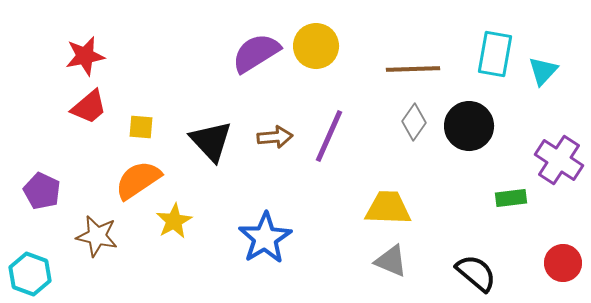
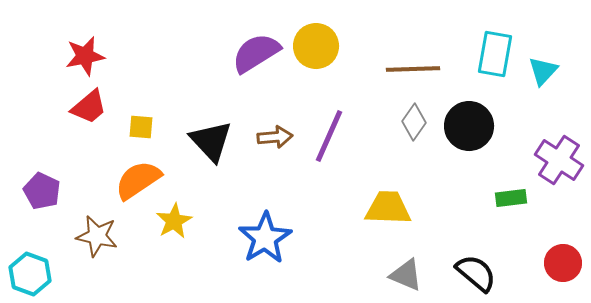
gray triangle: moved 15 px right, 14 px down
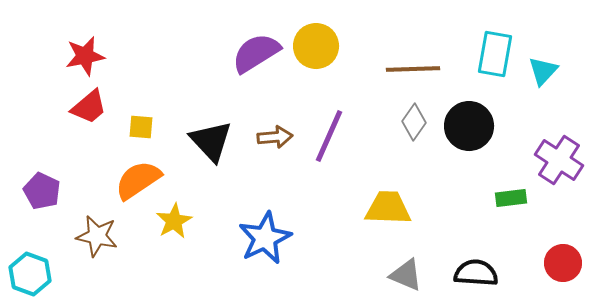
blue star: rotated 6 degrees clockwise
black semicircle: rotated 36 degrees counterclockwise
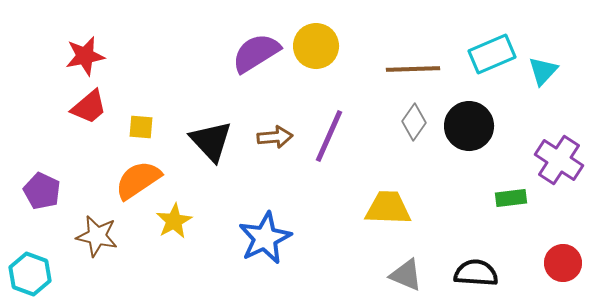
cyan rectangle: moved 3 px left; rotated 57 degrees clockwise
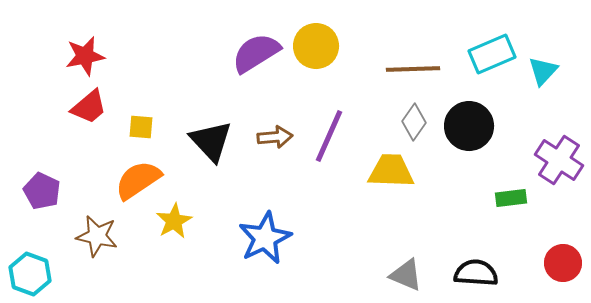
yellow trapezoid: moved 3 px right, 37 px up
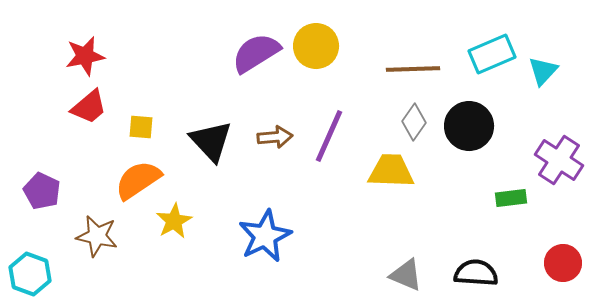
blue star: moved 2 px up
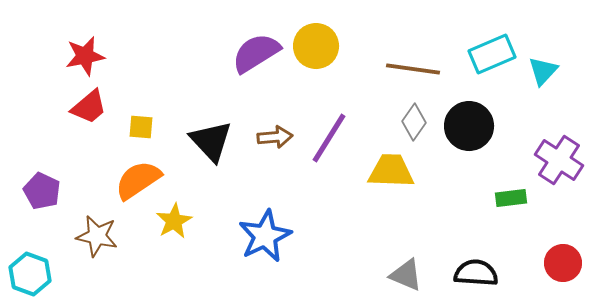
brown line: rotated 10 degrees clockwise
purple line: moved 2 px down; rotated 8 degrees clockwise
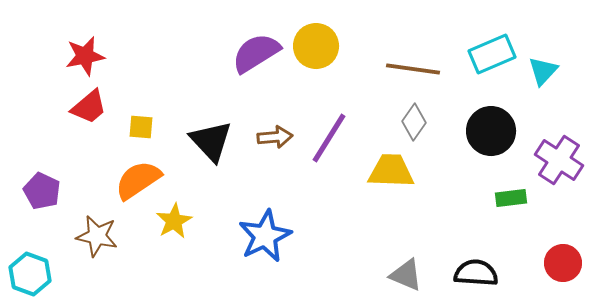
black circle: moved 22 px right, 5 px down
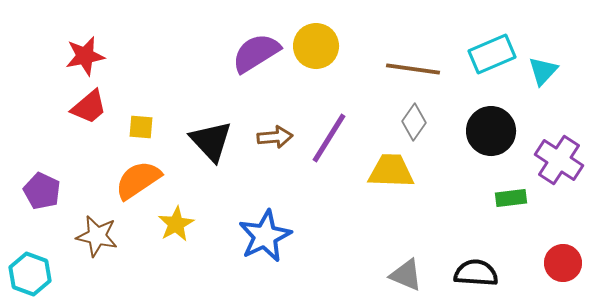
yellow star: moved 2 px right, 3 px down
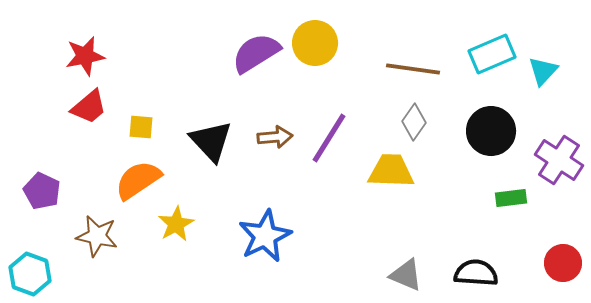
yellow circle: moved 1 px left, 3 px up
